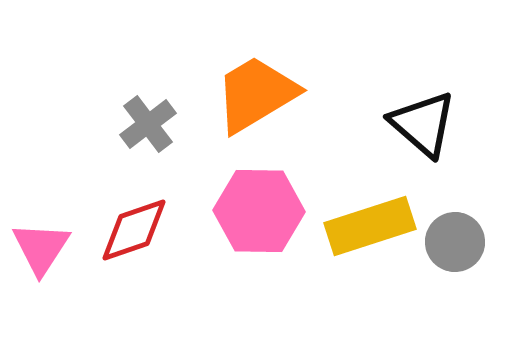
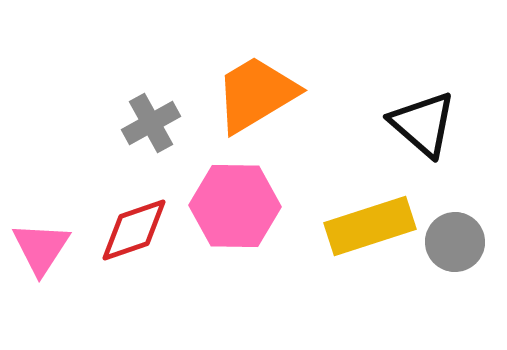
gray cross: moved 3 px right, 1 px up; rotated 8 degrees clockwise
pink hexagon: moved 24 px left, 5 px up
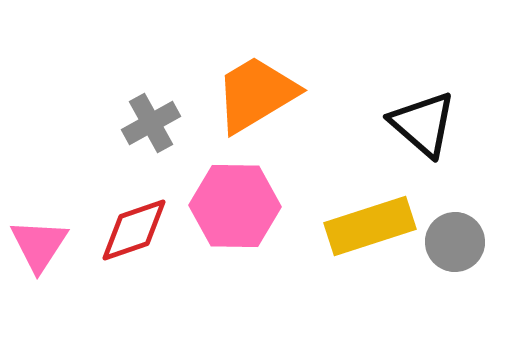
pink triangle: moved 2 px left, 3 px up
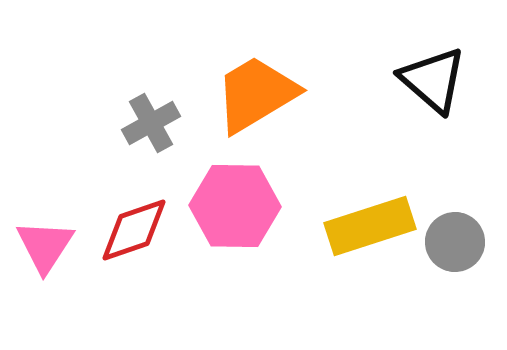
black triangle: moved 10 px right, 44 px up
pink triangle: moved 6 px right, 1 px down
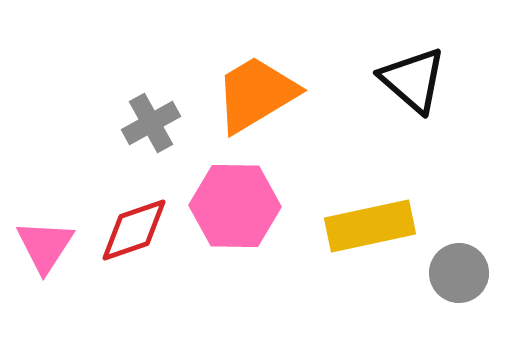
black triangle: moved 20 px left
yellow rectangle: rotated 6 degrees clockwise
gray circle: moved 4 px right, 31 px down
